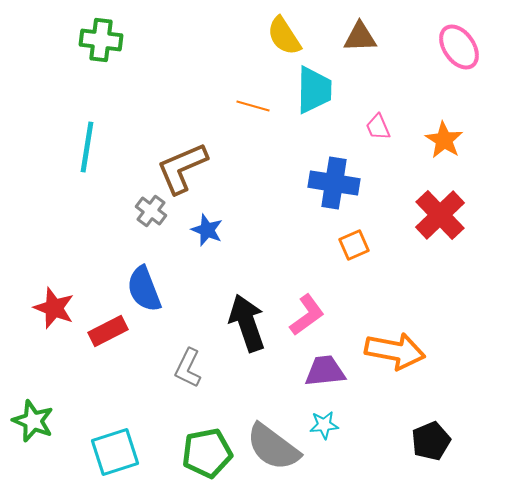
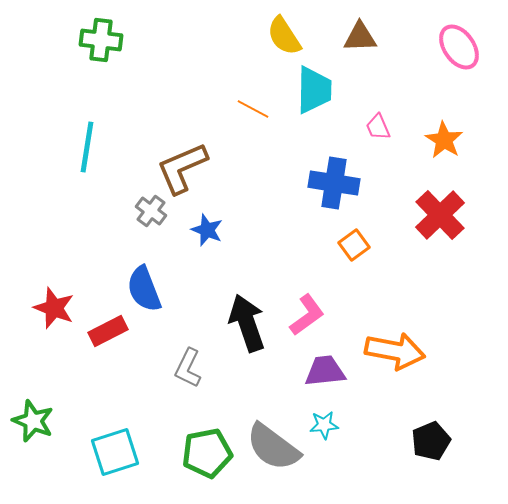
orange line: moved 3 px down; rotated 12 degrees clockwise
orange square: rotated 12 degrees counterclockwise
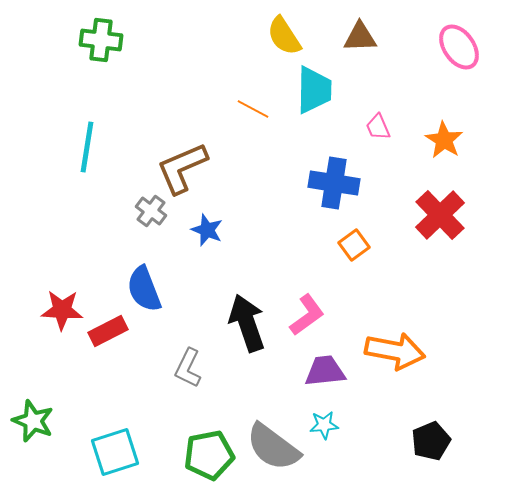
red star: moved 8 px right, 2 px down; rotated 18 degrees counterclockwise
green pentagon: moved 2 px right, 2 px down
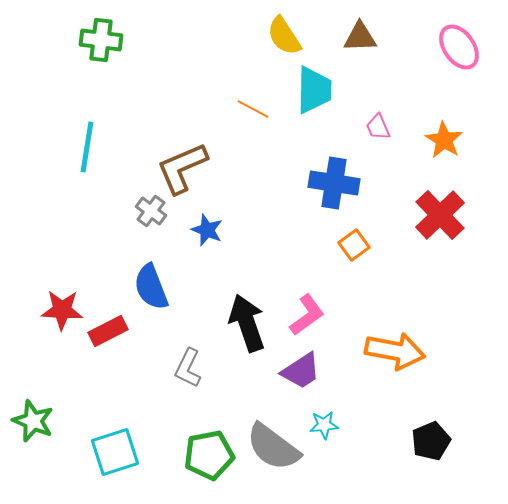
blue semicircle: moved 7 px right, 2 px up
purple trapezoid: moved 24 px left; rotated 153 degrees clockwise
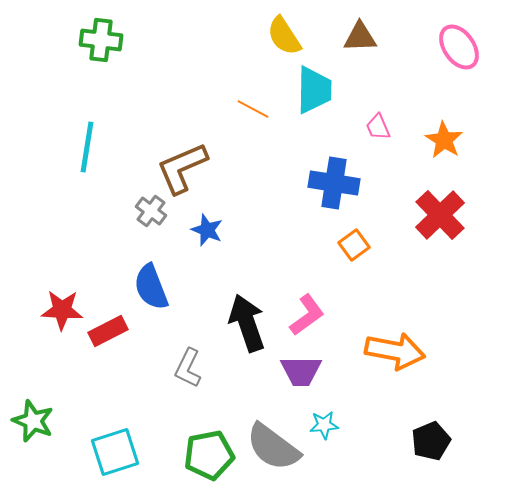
purple trapezoid: rotated 33 degrees clockwise
